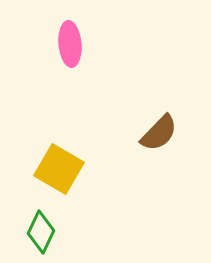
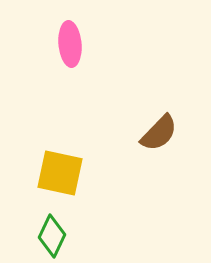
yellow square: moved 1 px right, 4 px down; rotated 18 degrees counterclockwise
green diamond: moved 11 px right, 4 px down
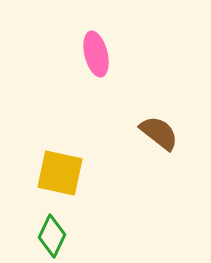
pink ellipse: moved 26 px right, 10 px down; rotated 9 degrees counterclockwise
brown semicircle: rotated 96 degrees counterclockwise
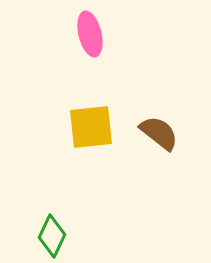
pink ellipse: moved 6 px left, 20 px up
yellow square: moved 31 px right, 46 px up; rotated 18 degrees counterclockwise
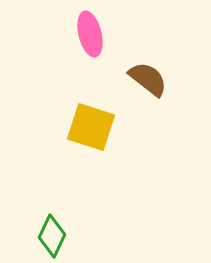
yellow square: rotated 24 degrees clockwise
brown semicircle: moved 11 px left, 54 px up
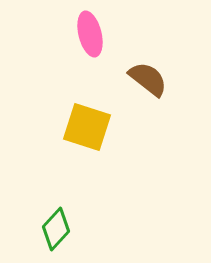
yellow square: moved 4 px left
green diamond: moved 4 px right, 7 px up; rotated 18 degrees clockwise
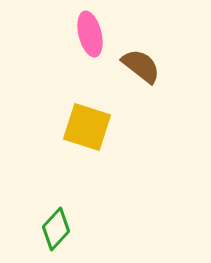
brown semicircle: moved 7 px left, 13 px up
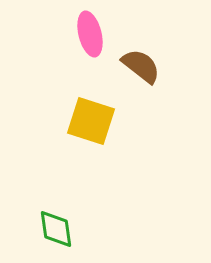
yellow square: moved 4 px right, 6 px up
green diamond: rotated 51 degrees counterclockwise
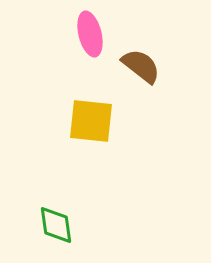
yellow square: rotated 12 degrees counterclockwise
green diamond: moved 4 px up
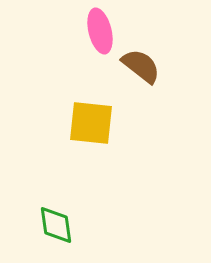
pink ellipse: moved 10 px right, 3 px up
yellow square: moved 2 px down
